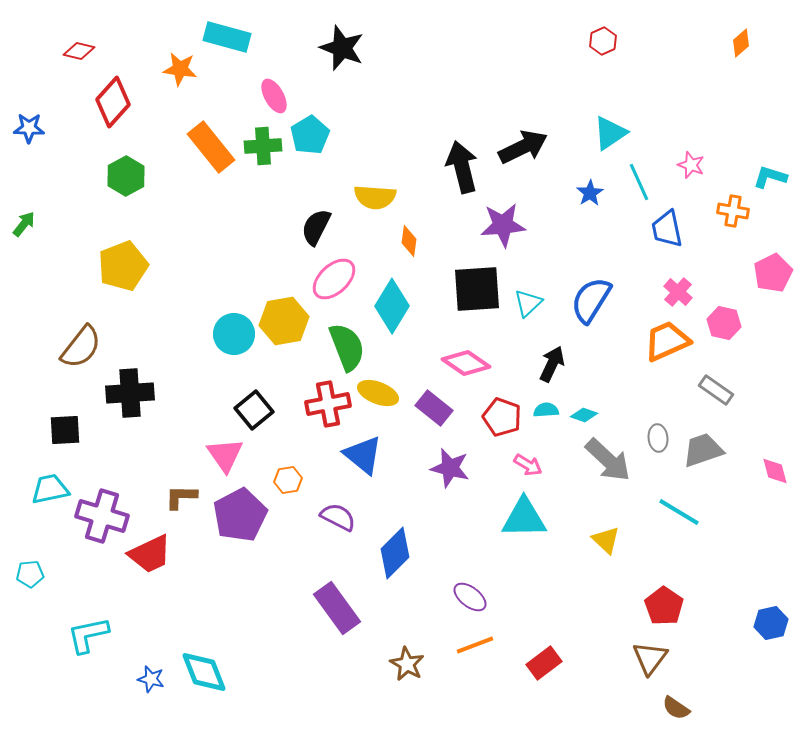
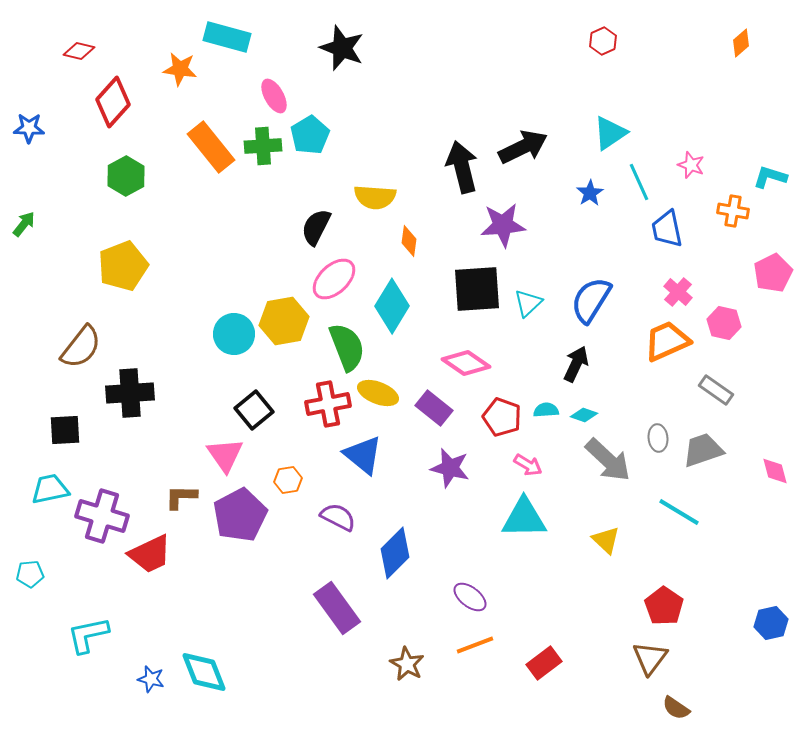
black arrow at (552, 364): moved 24 px right
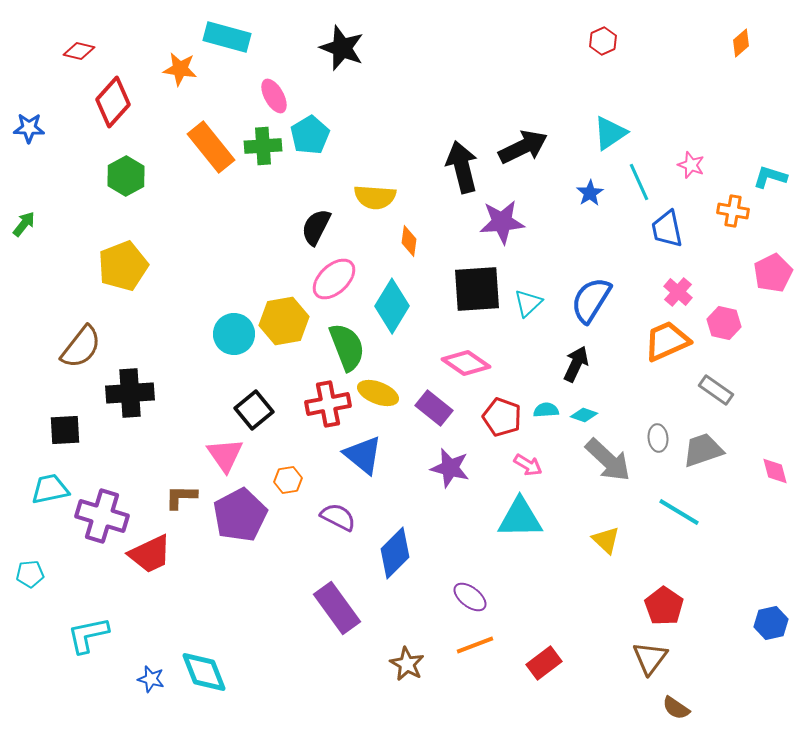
purple star at (503, 225): moved 1 px left, 3 px up
cyan triangle at (524, 518): moved 4 px left
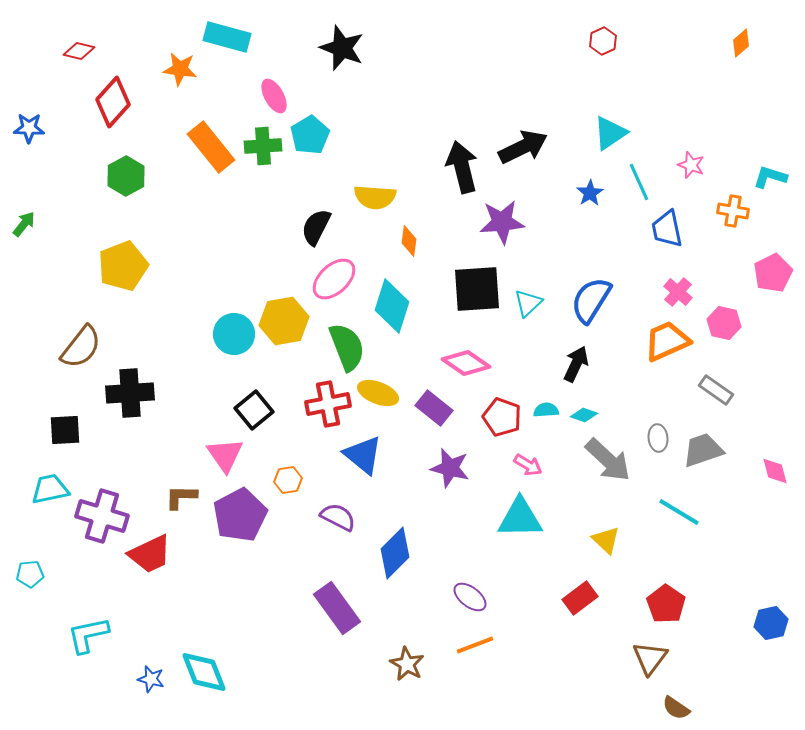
cyan diamond at (392, 306): rotated 14 degrees counterclockwise
red pentagon at (664, 606): moved 2 px right, 2 px up
red rectangle at (544, 663): moved 36 px right, 65 px up
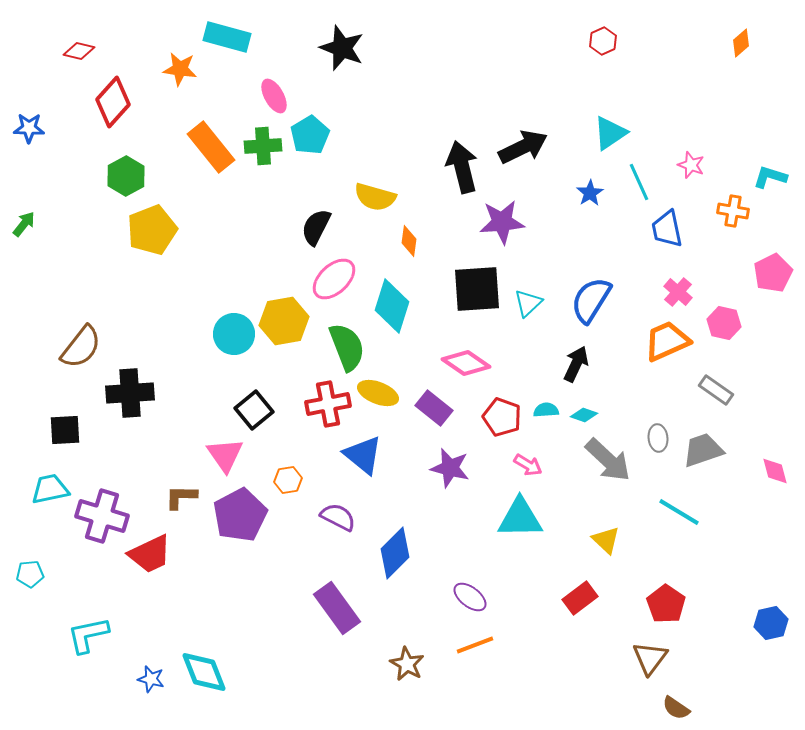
yellow semicircle at (375, 197): rotated 12 degrees clockwise
yellow pentagon at (123, 266): moved 29 px right, 36 px up
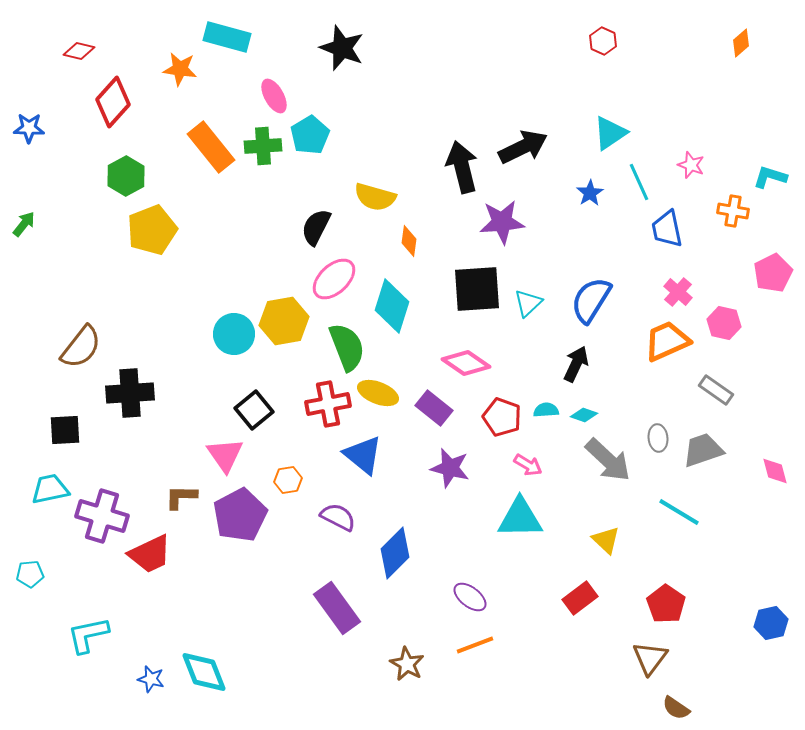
red hexagon at (603, 41): rotated 12 degrees counterclockwise
